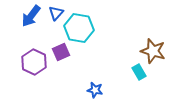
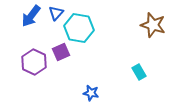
brown star: moved 26 px up
blue star: moved 4 px left, 3 px down
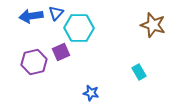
blue arrow: rotated 45 degrees clockwise
cyan hexagon: rotated 8 degrees counterclockwise
purple hexagon: rotated 20 degrees clockwise
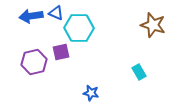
blue triangle: rotated 49 degrees counterclockwise
purple square: rotated 12 degrees clockwise
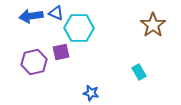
brown star: rotated 20 degrees clockwise
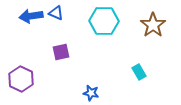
cyan hexagon: moved 25 px right, 7 px up
purple hexagon: moved 13 px left, 17 px down; rotated 20 degrees counterclockwise
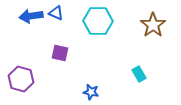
cyan hexagon: moved 6 px left
purple square: moved 1 px left, 1 px down; rotated 24 degrees clockwise
cyan rectangle: moved 2 px down
purple hexagon: rotated 10 degrees counterclockwise
blue star: moved 1 px up
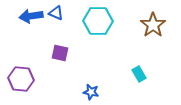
purple hexagon: rotated 10 degrees counterclockwise
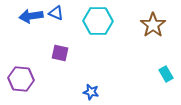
cyan rectangle: moved 27 px right
